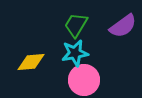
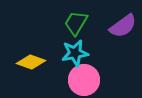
green trapezoid: moved 2 px up
yellow diamond: rotated 24 degrees clockwise
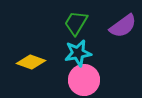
cyan star: moved 3 px right
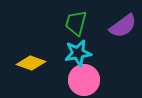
green trapezoid: rotated 16 degrees counterclockwise
yellow diamond: moved 1 px down
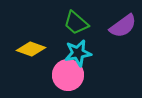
green trapezoid: rotated 64 degrees counterclockwise
yellow diamond: moved 14 px up
pink circle: moved 16 px left, 5 px up
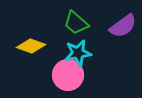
yellow diamond: moved 3 px up
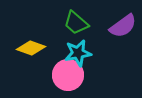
yellow diamond: moved 2 px down
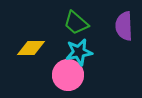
purple semicircle: moved 1 px right; rotated 124 degrees clockwise
yellow diamond: rotated 20 degrees counterclockwise
cyan star: moved 1 px right, 1 px up
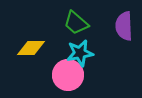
cyan star: moved 1 px right, 1 px down
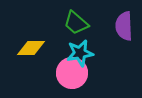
pink circle: moved 4 px right, 2 px up
